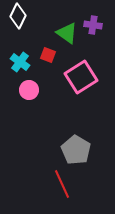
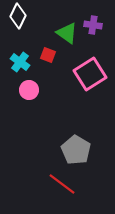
pink square: moved 9 px right, 3 px up
red line: rotated 28 degrees counterclockwise
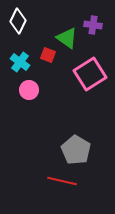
white diamond: moved 5 px down
green triangle: moved 5 px down
red line: moved 3 px up; rotated 24 degrees counterclockwise
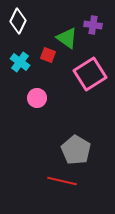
pink circle: moved 8 px right, 8 px down
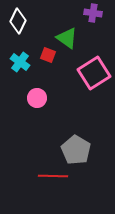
purple cross: moved 12 px up
pink square: moved 4 px right, 1 px up
red line: moved 9 px left, 5 px up; rotated 12 degrees counterclockwise
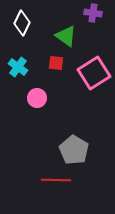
white diamond: moved 4 px right, 2 px down
green triangle: moved 1 px left, 2 px up
red square: moved 8 px right, 8 px down; rotated 14 degrees counterclockwise
cyan cross: moved 2 px left, 5 px down
gray pentagon: moved 2 px left
red line: moved 3 px right, 4 px down
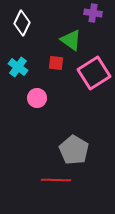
green triangle: moved 5 px right, 4 px down
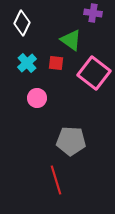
cyan cross: moved 9 px right, 4 px up; rotated 12 degrees clockwise
pink square: rotated 20 degrees counterclockwise
gray pentagon: moved 3 px left, 9 px up; rotated 28 degrees counterclockwise
red line: rotated 72 degrees clockwise
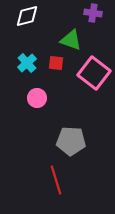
white diamond: moved 5 px right, 7 px up; rotated 50 degrees clockwise
green triangle: rotated 15 degrees counterclockwise
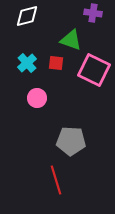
pink square: moved 3 px up; rotated 12 degrees counterclockwise
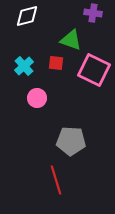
cyan cross: moved 3 px left, 3 px down
